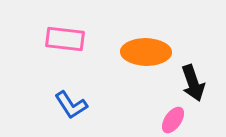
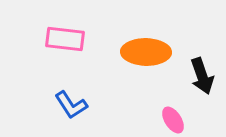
black arrow: moved 9 px right, 7 px up
pink ellipse: rotated 68 degrees counterclockwise
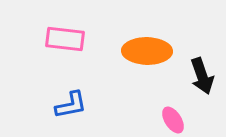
orange ellipse: moved 1 px right, 1 px up
blue L-shape: rotated 68 degrees counterclockwise
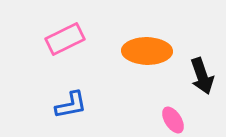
pink rectangle: rotated 33 degrees counterclockwise
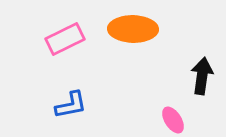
orange ellipse: moved 14 px left, 22 px up
black arrow: rotated 153 degrees counterclockwise
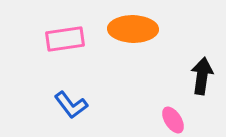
pink rectangle: rotated 18 degrees clockwise
blue L-shape: rotated 64 degrees clockwise
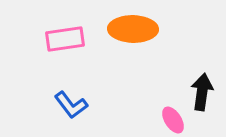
black arrow: moved 16 px down
